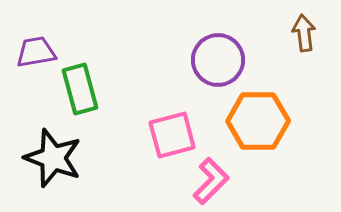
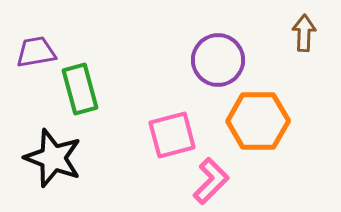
brown arrow: rotated 9 degrees clockwise
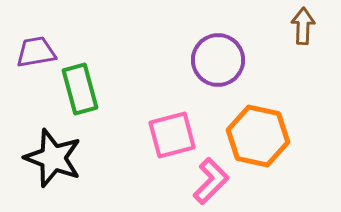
brown arrow: moved 1 px left, 7 px up
orange hexagon: moved 15 px down; rotated 12 degrees clockwise
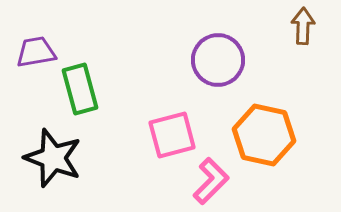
orange hexagon: moved 6 px right, 1 px up
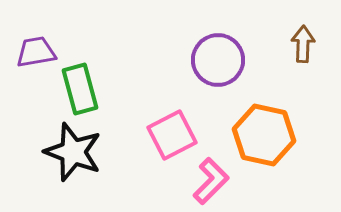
brown arrow: moved 18 px down
pink square: rotated 12 degrees counterclockwise
black star: moved 20 px right, 6 px up
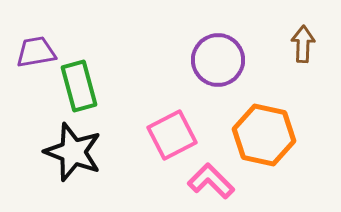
green rectangle: moved 1 px left, 3 px up
pink L-shape: rotated 90 degrees counterclockwise
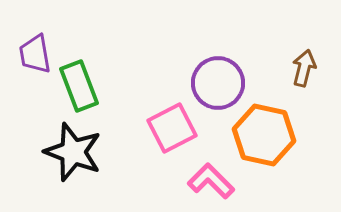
brown arrow: moved 1 px right, 24 px down; rotated 12 degrees clockwise
purple trapezoid: moved 1 px left, 2 px down; rotated 90 degrees counterclockwise
purple circle: moved 23 px down
green rectangle: rotated 6 degrees counterclockwise
pink square: moved 7 px up
